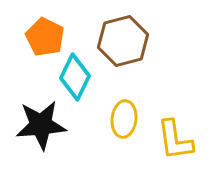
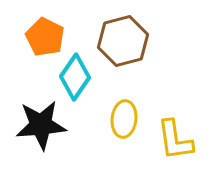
cyan diamond: rotated 9 degrees clockwise
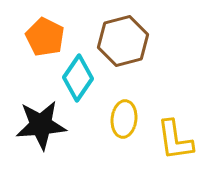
cyan diamond: moved 3 px right, 1 px down
